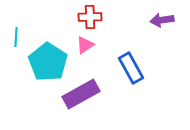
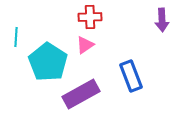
purple arrow: rotated 85 degrees counterclockwise
blue rectangle: moved 8 px down; rotated 8 degrees clockwise
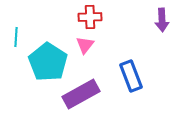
pink triangle: rotated 18 degrees counterclockwise
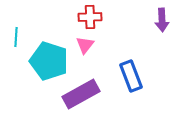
cyan pentagon: moved 1 px right, 1 px up; rotated 15 degrees counterclockwise
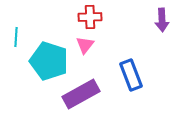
blue rectangle: moved 1 px up
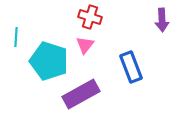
red cross: rotated 20 degrees clockwise
blue rectangle: moved 8 px up
